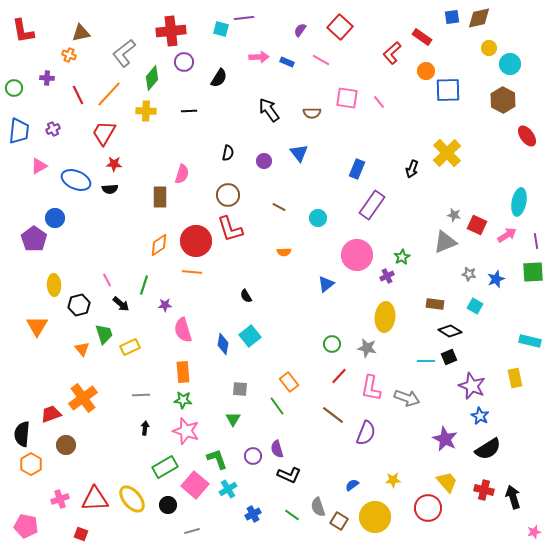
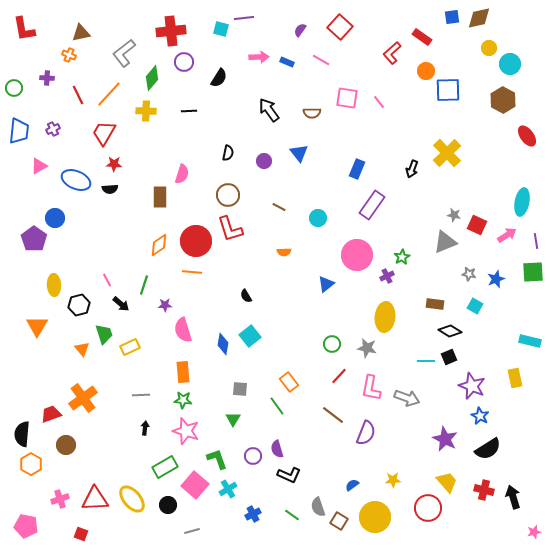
red L-shape at (23, 31): moved 1 px right, 2 px up
cyan ellipse at (519, 202): moved 3 px right
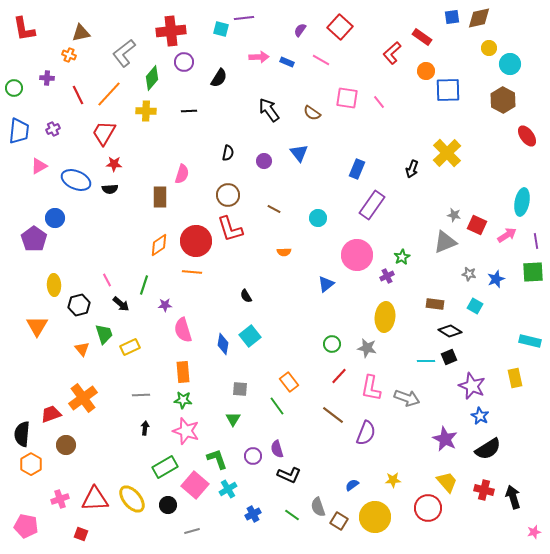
brown semicircle at (312, 113): rotated 36 degrees clockwise
brown line at (279, 207): moved 5 px left, 2 px down
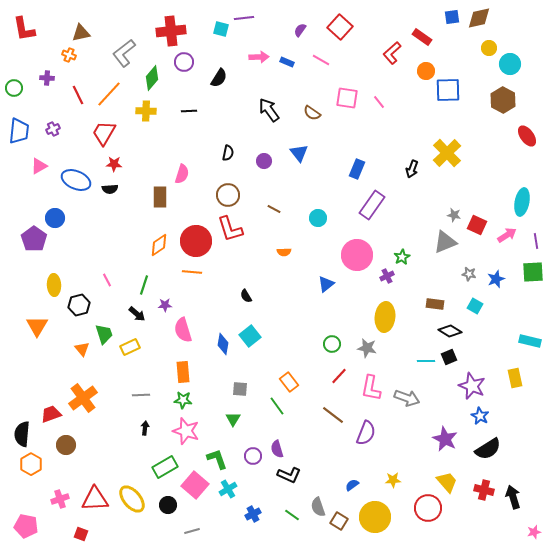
black arrow at (121, 304): moved 16 px right, 10 px down
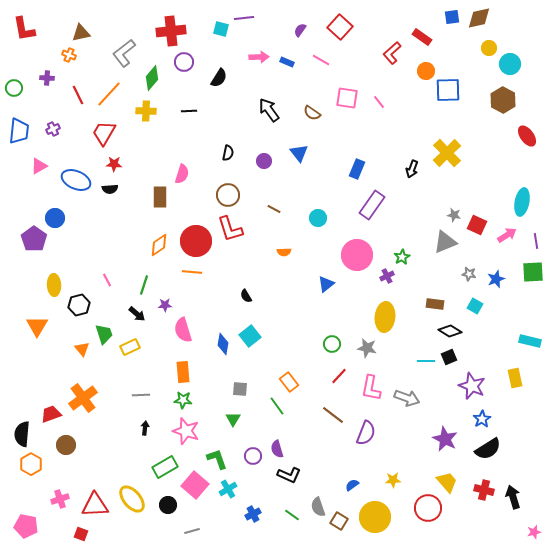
blue star at (480, 416): moved 2 px right, 3 px down; rotated 12 degrees clockwise
red triangle at (95, 499): moved 6 px down
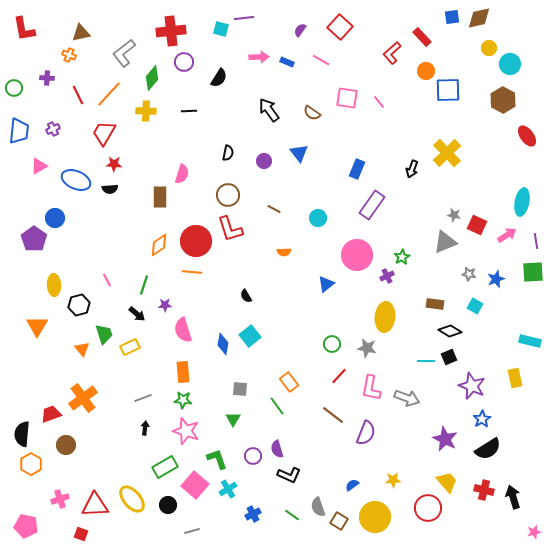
red rectangle at (422, 37): rotated 12 degrees clockwise
gray line at (141, 395): moved 2 px right, 3 px down; rotated 18 degrees counterclockwise
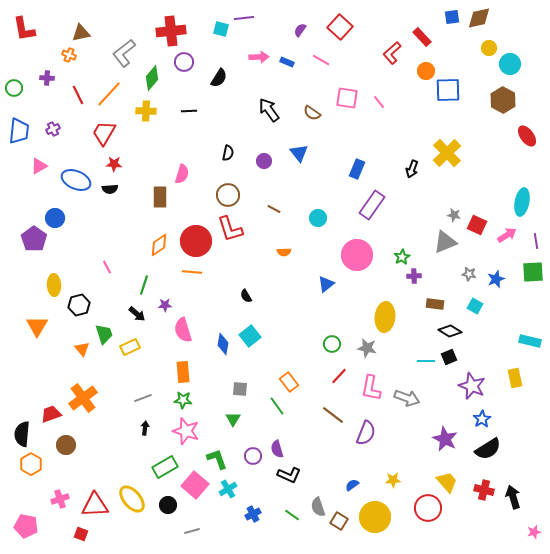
purple cross at (387, 276): moved 27 px right; rotated 24 degrees clockwise
pink line at (107, 280): moved 13 px up
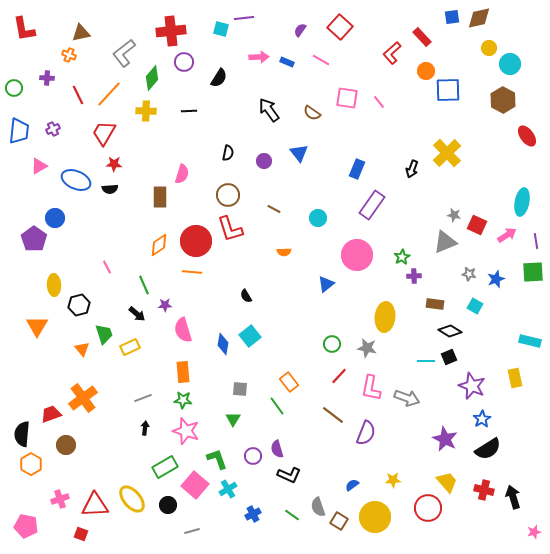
green line at (144, 285): rotated 42 degrees counterclockwise
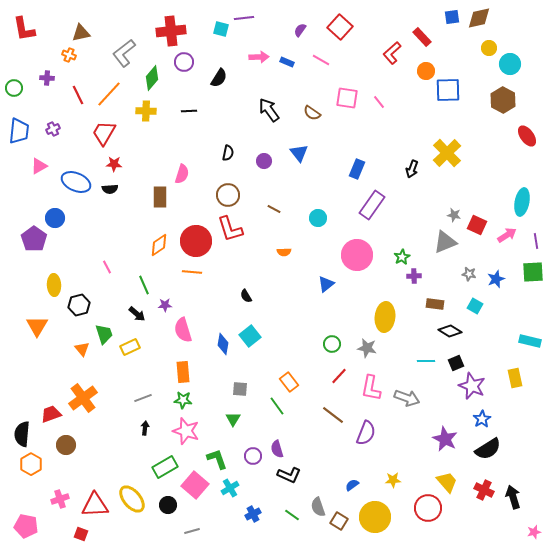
blue ellipse at (76, 180): moved 2 px down
black square at (449, 357): moved 7 px right, 6 px down
cyan cross at (228, 489): moved 2 px right, 1 px up
red cross at (484, 490): rotated 12 degrees clockwise
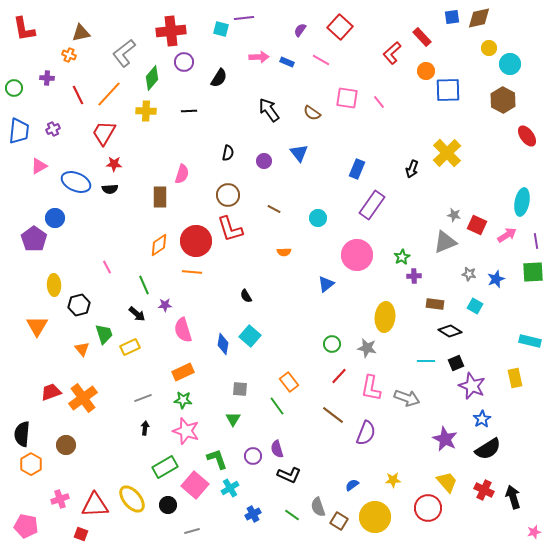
cyan square at (250, 336): rotated 10 degrees counterclockwise
orange rectangle at (183, 372): rotated 70 degrees clockwise
red trapezoid at (51, 414): moved 22 px up
